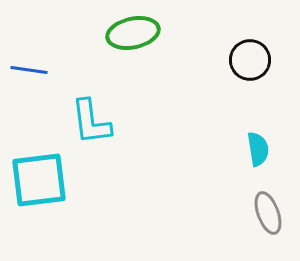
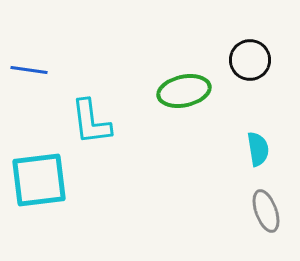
green ellipse: moved 51 px right, 58 px down
gray ellipse: moved 2 px left, 2 px up
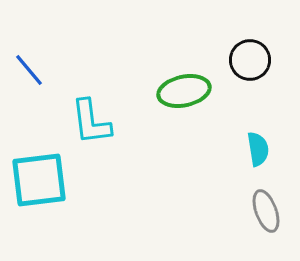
blue line: rotated 42 degrees clockwise
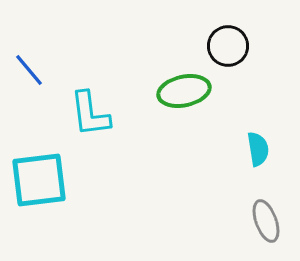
black circle: moved 22 px left, 14 px up
cyan L-shape: moved 1 px left, 8 px up
gray ellipse: moved 10 px down
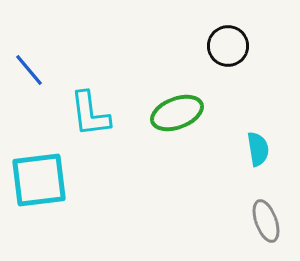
green ellipse: moved 7 px left, 22 px down; rotated 9 degrees counterclockwise
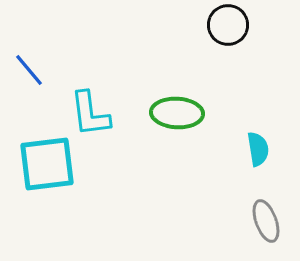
black circle: moved 21 px up
green ellipse: rotated 24 degrees clockwise
cyan square: moved 8 px right, 16 px up
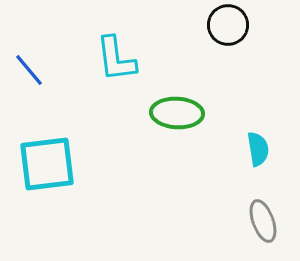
cyan L-shape: moved 26 px right, 55 px up
gray ellipse: moved 3 px left
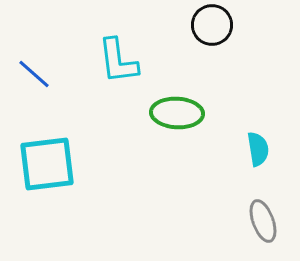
black circle: moved 16 px left
cyan L-shape: moved 2 px right, 2 px down
blue line: moved 5 px right, 4 px down; rotated 9 degrees counterclockwise
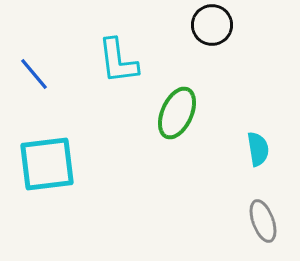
blue line: rotated 9 degrees clockwise
green ellipse: rotated 69 degrees counterclockwise
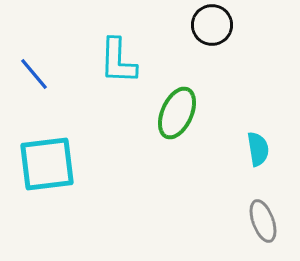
cyan L-shape: rotated 9 degrees clockwise
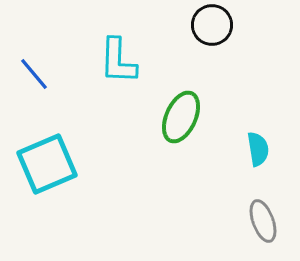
green ellipse: moved 4 px right, 4 px down
cyan square: rotated 16 degrees counterclockwise
